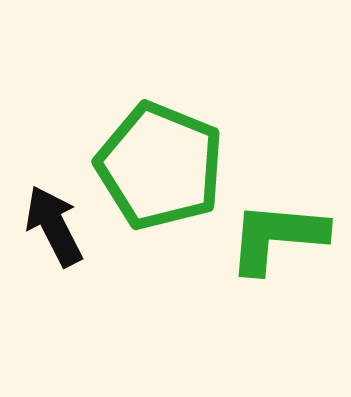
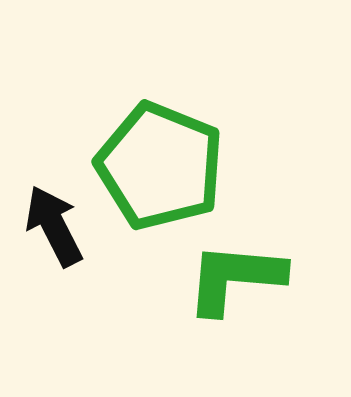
green L-shape: moved 42 px left, 41 px down
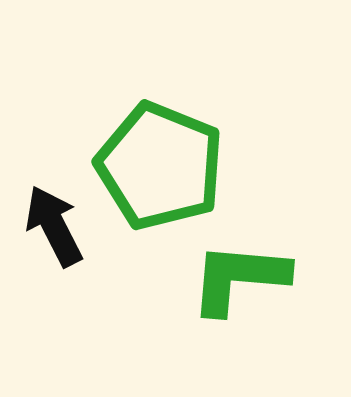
green L-shape: moved 4 px right
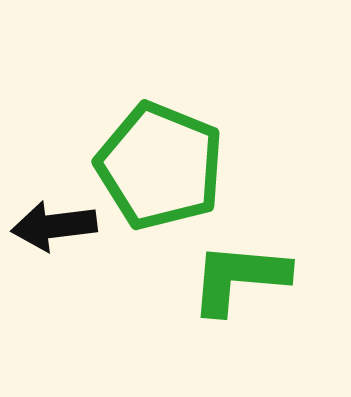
black arrow: rotated 70 degrees counterclockwise
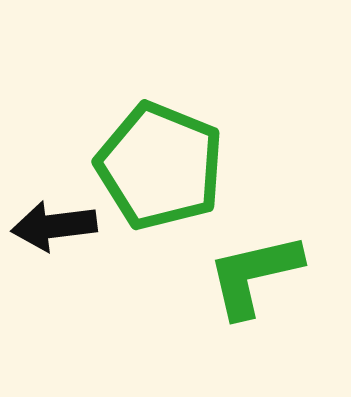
green L-shape: moved 15 px right, 3 px up; rotated 18 degrees counterclockwise
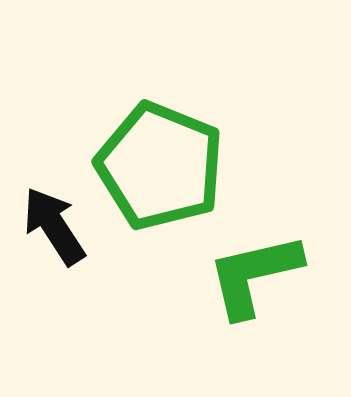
black arrow: rotated 64 degrees clockwise
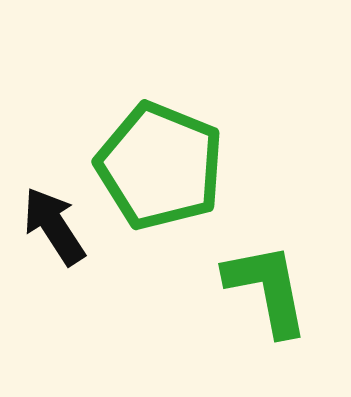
green L-shape: moved 13 px right, 14 px down; rotated 92 degrees clockwise
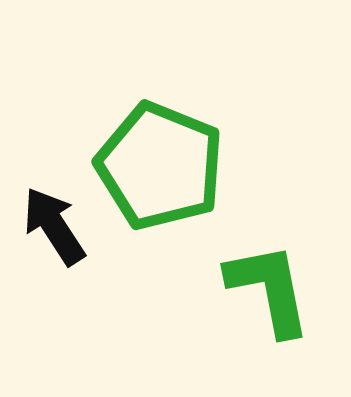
green L-shape: moved 2 px right
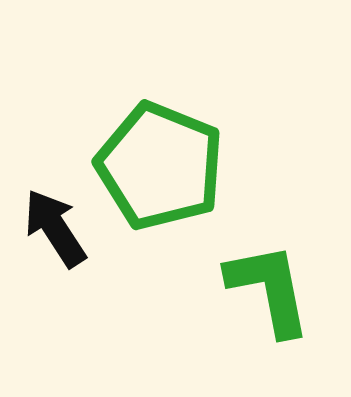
black arrow: moved 1 px right, 2 px down
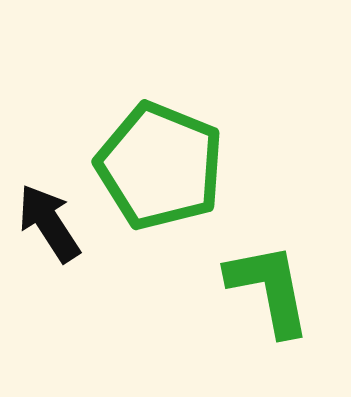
black arrow: moved 6 px left, 5 px up
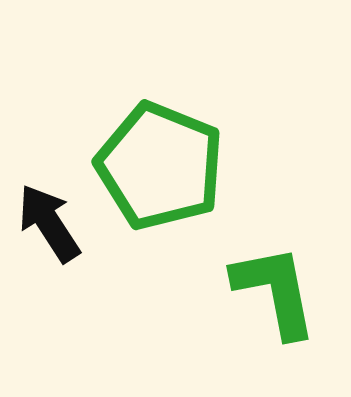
green L-shape: moved 6 px right, 2 px down
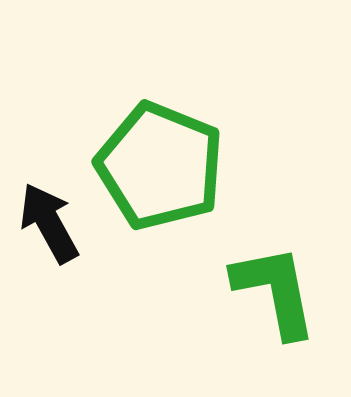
black arrow: rotated 4 degrees clockwise
